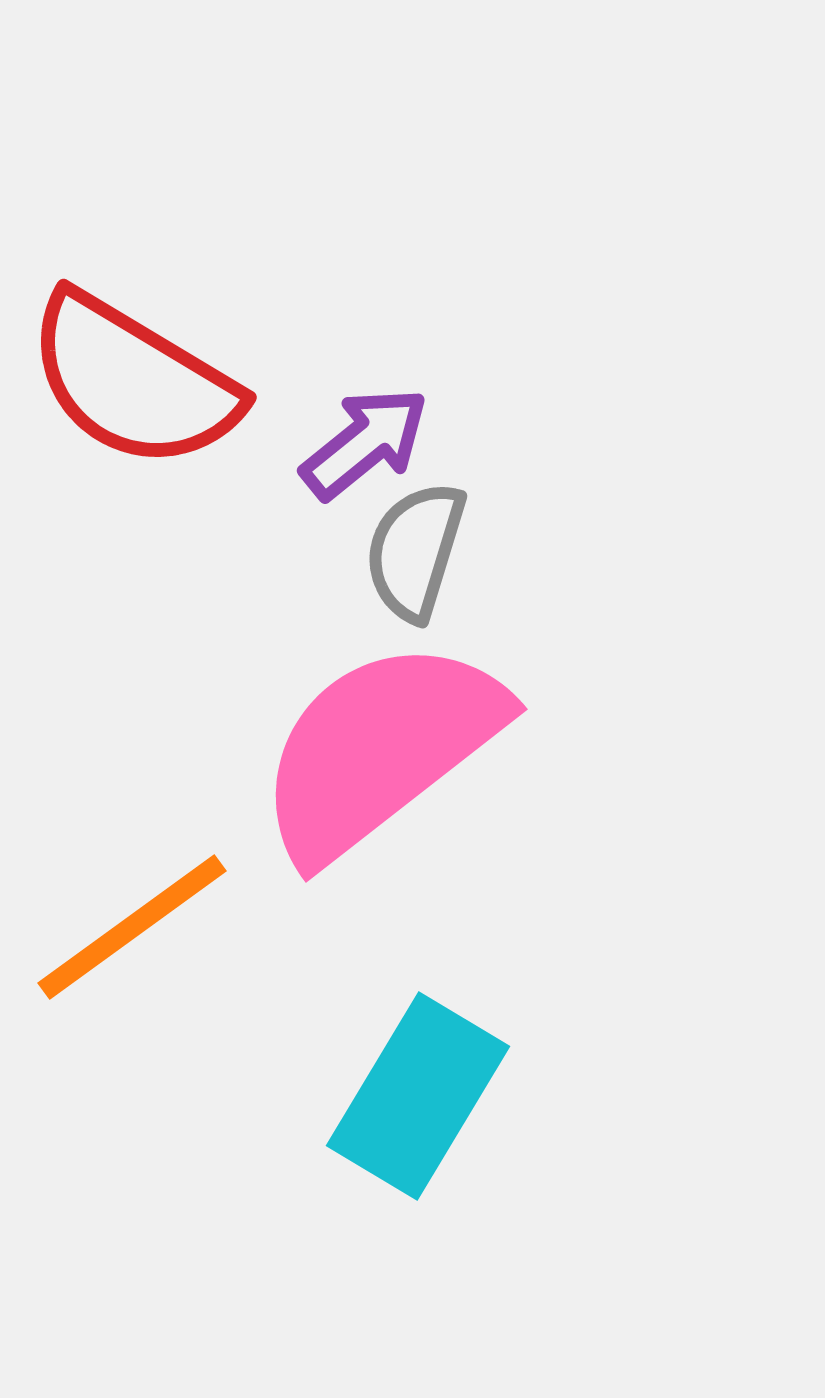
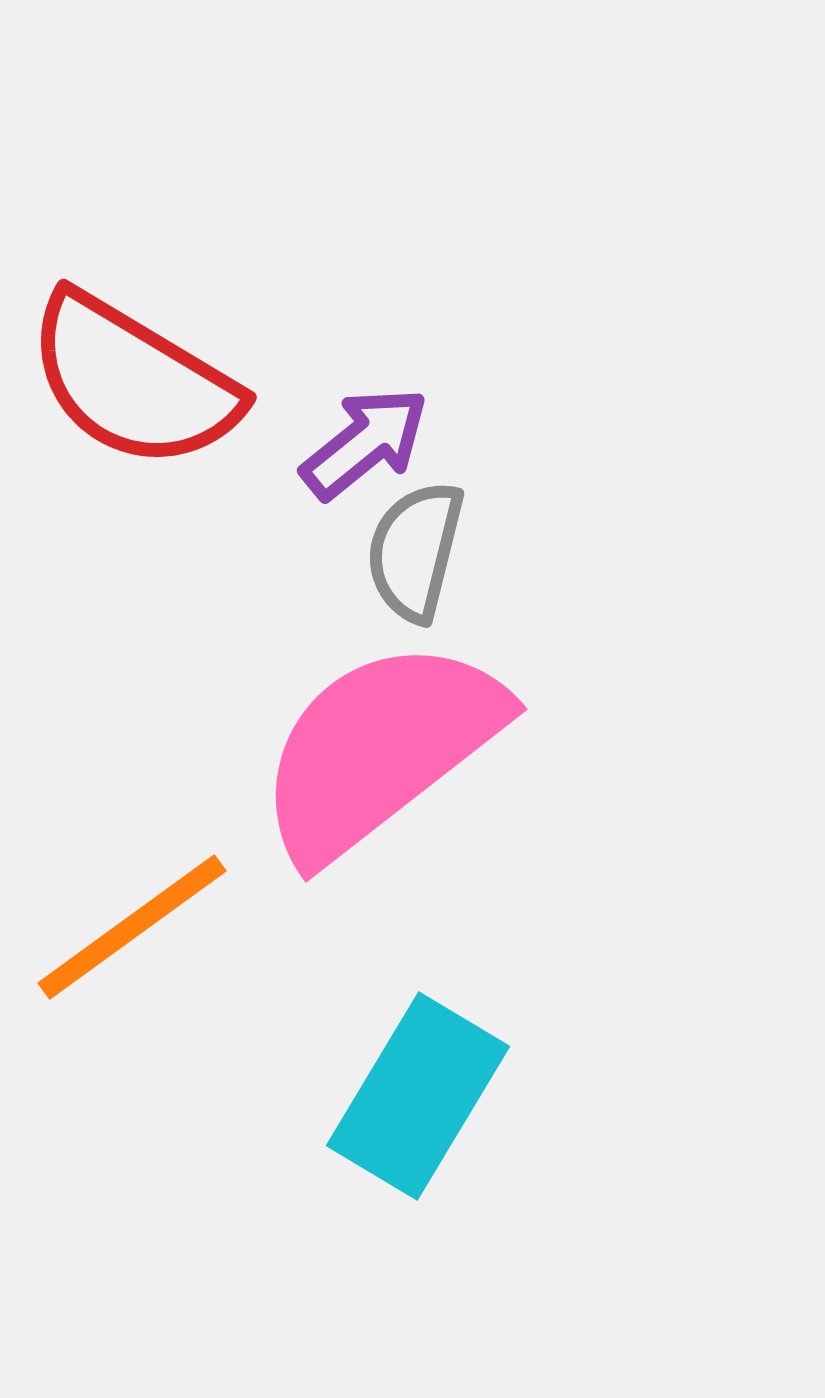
gray semicircle: rotated 3 degrees counterclockwise
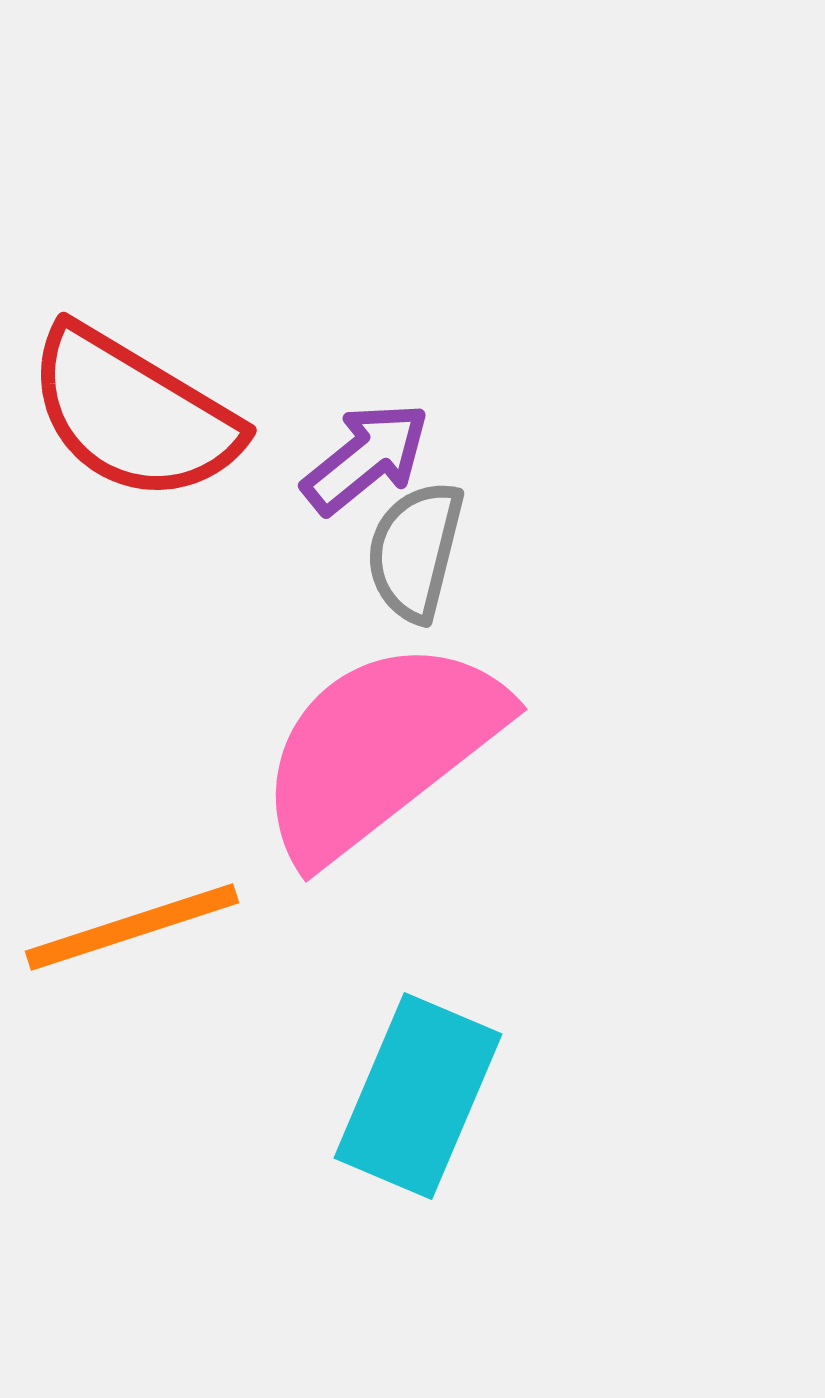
red semicircle: moved 33 px down
purple arrow: moved 1 px right, 15 px down
orange line: rotated 18 degrees clockwise
cyan rectangle: rotated 8 degrees counterclockwise
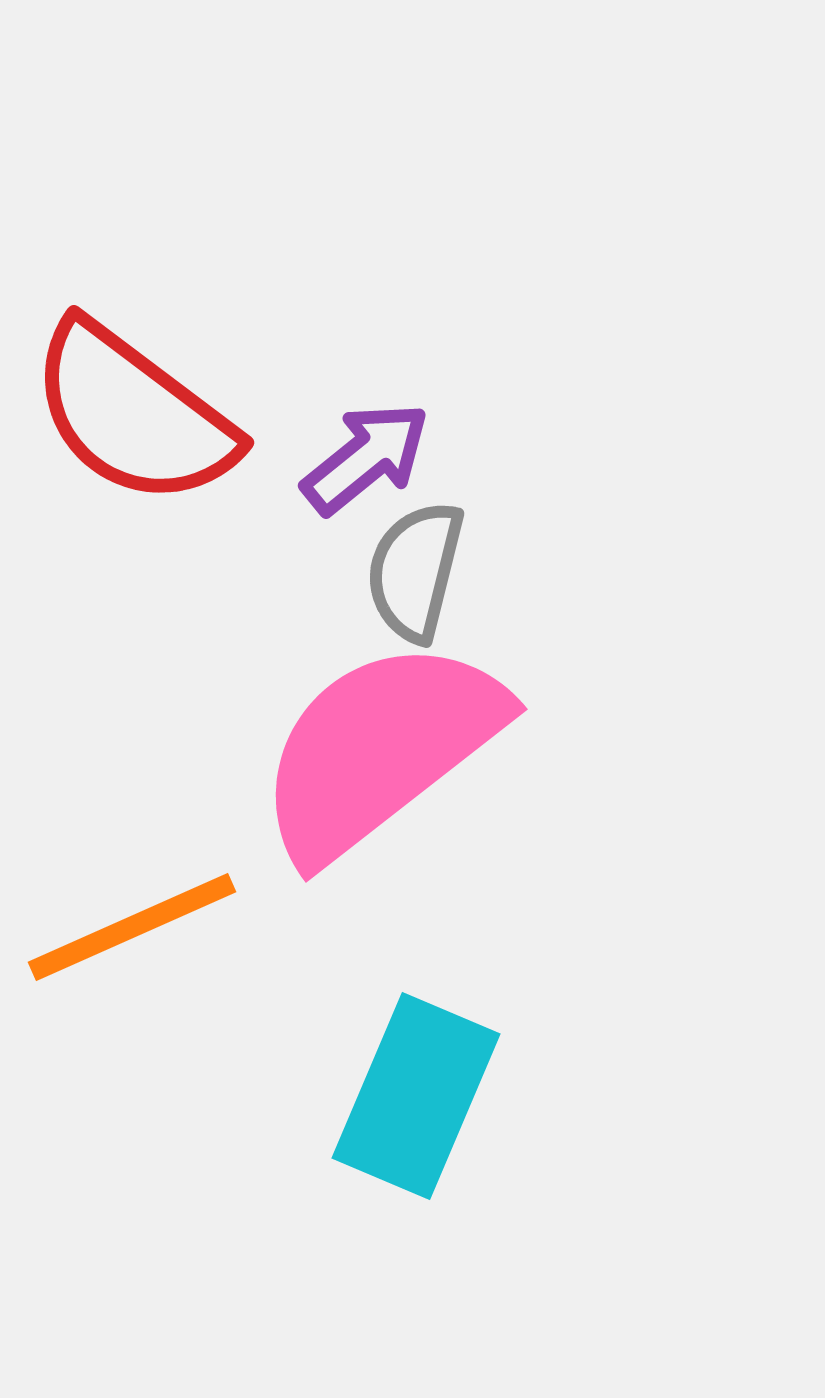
red semicircle: rotated 6 degrees clockwise
gray semicircle: moved 20 px down
orange line: rotated 6 degrees counterclockwise
cyan rectangle: moved 2 px left
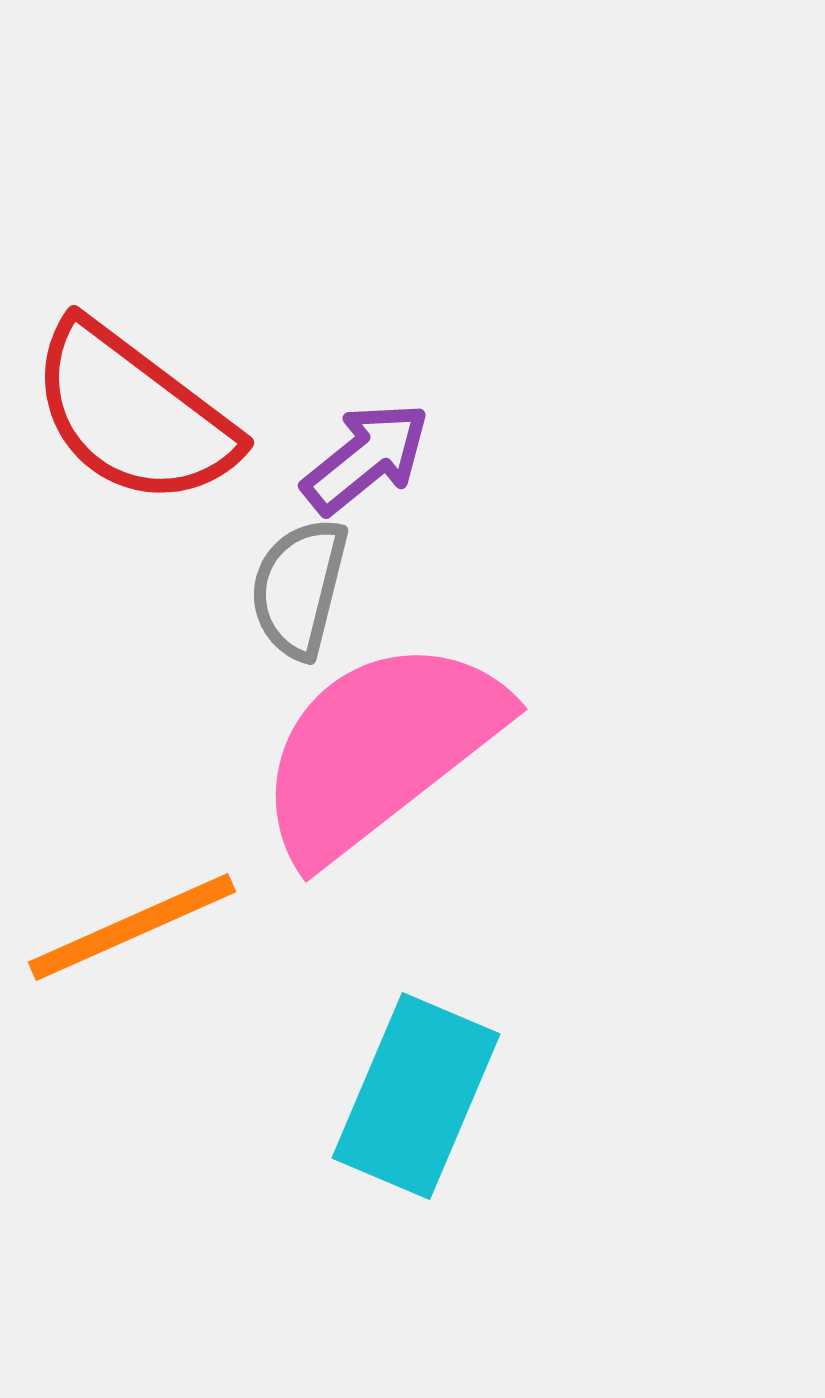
gray semicircle: moved 116 px left, 17 px down
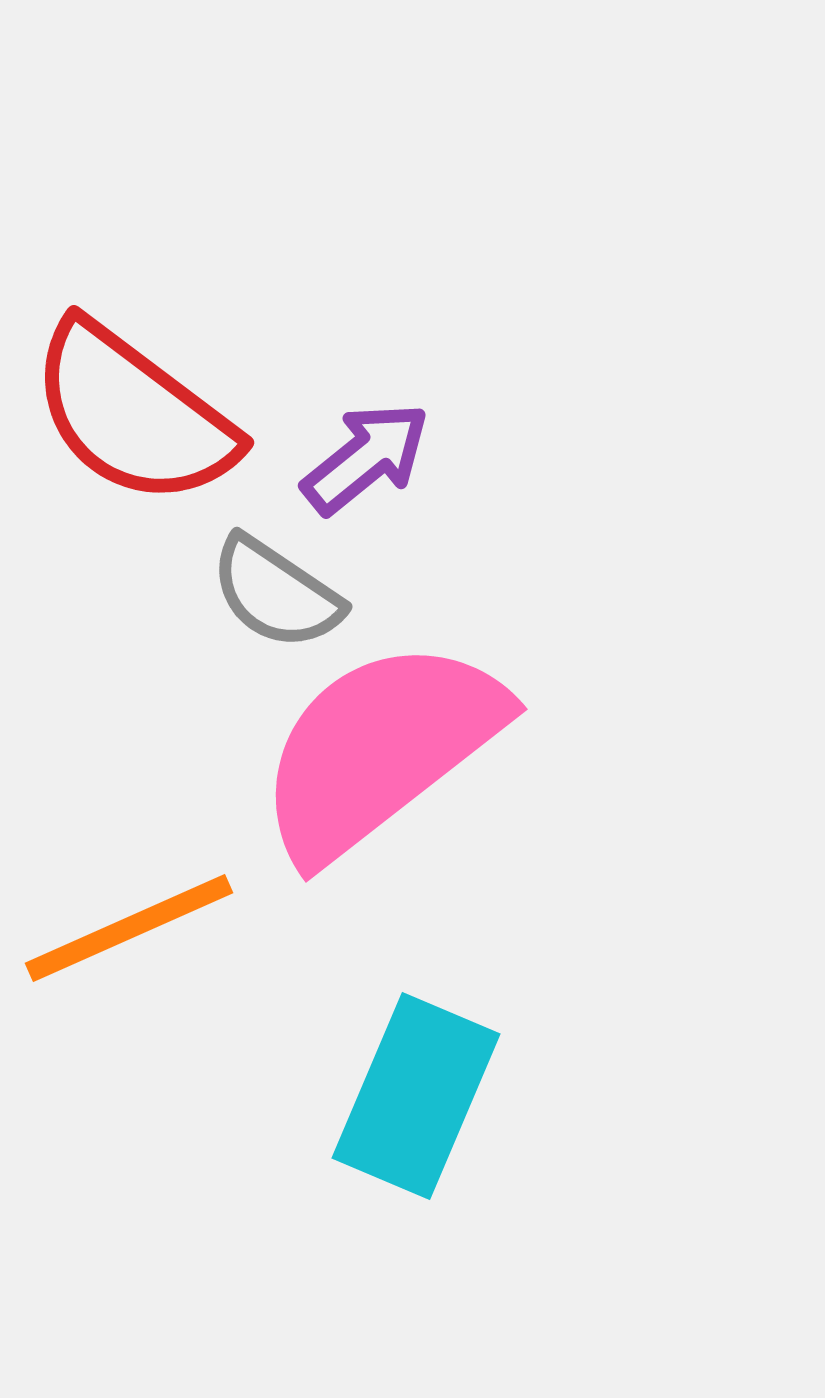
gray semicircle: moved 23 px left, 5 px down; rotated 70 degrees counterclockwise
orange line: moved 3 px left, 1 px down
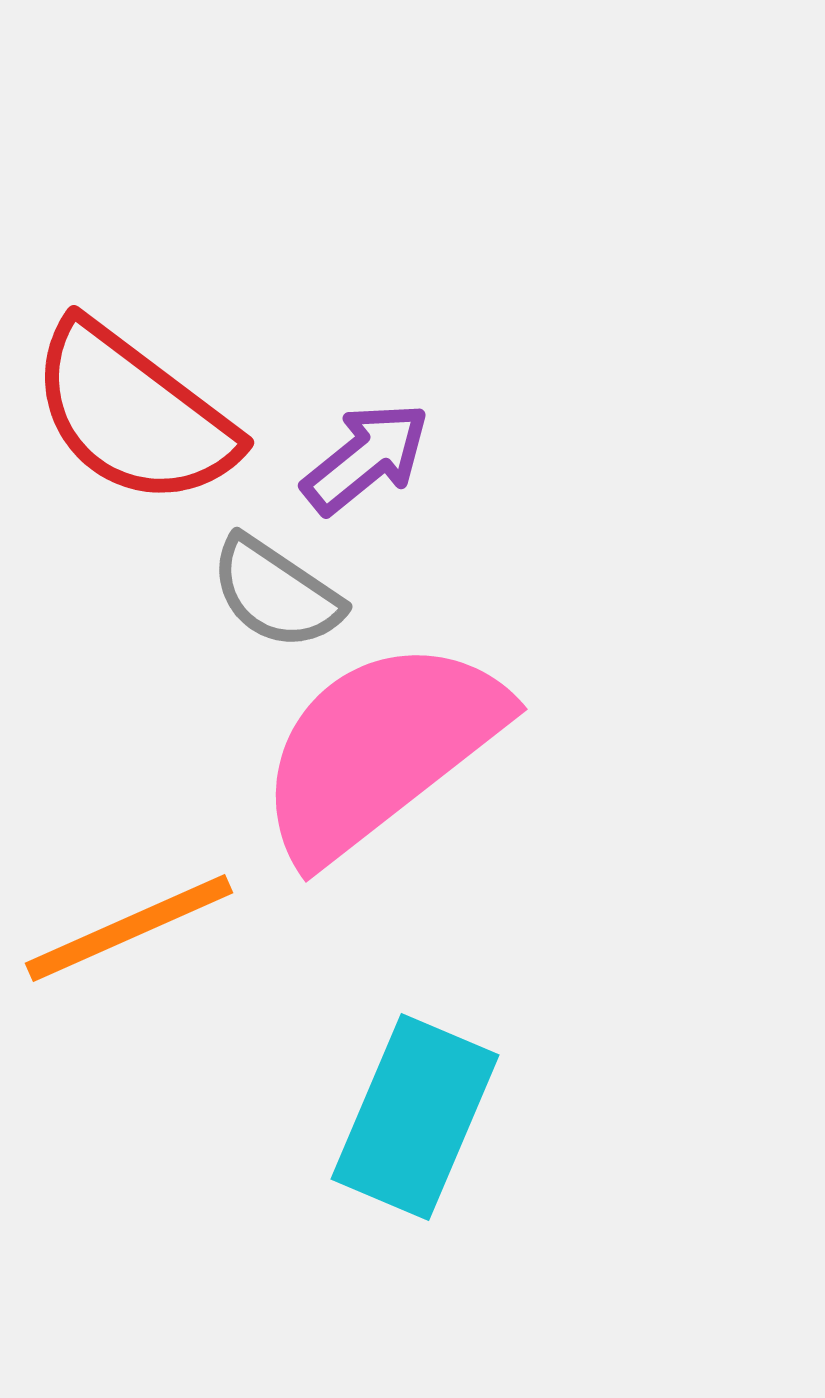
cyan rectangle: moved 1 px left, 21 px down
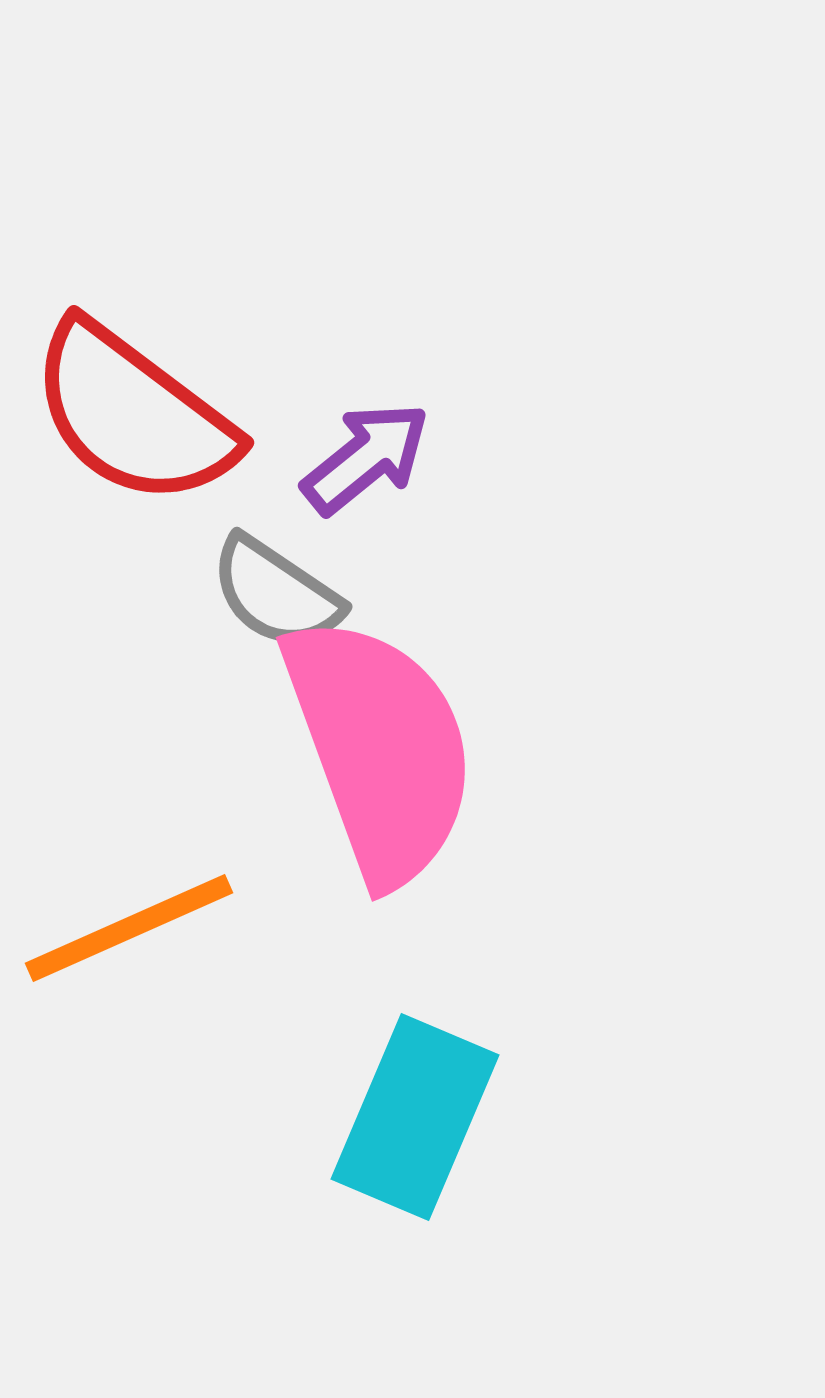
pink semicircle: rotated 108 degrees clockwise
